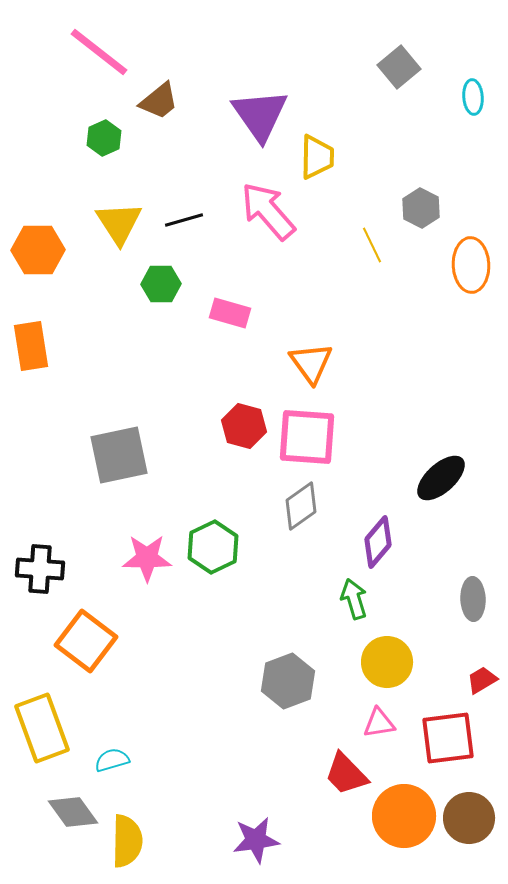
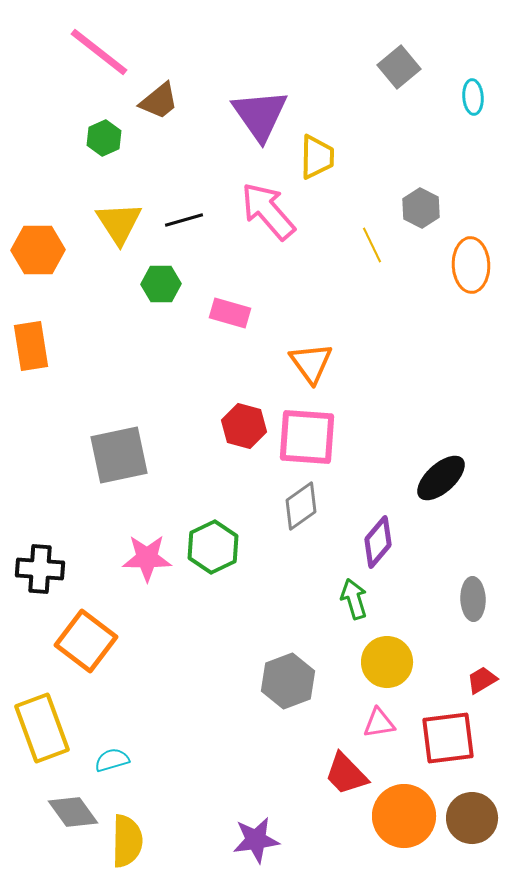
brown circle at (469, 818): moved 3 px right
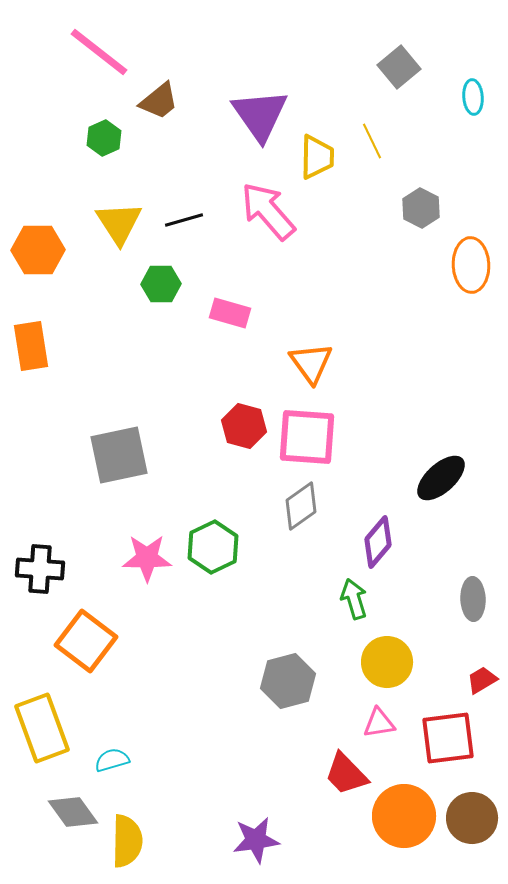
yellow line at (372, 245): moved 104 px up
gray hexagon at (288, 681): rotated 6 degrees clockwise
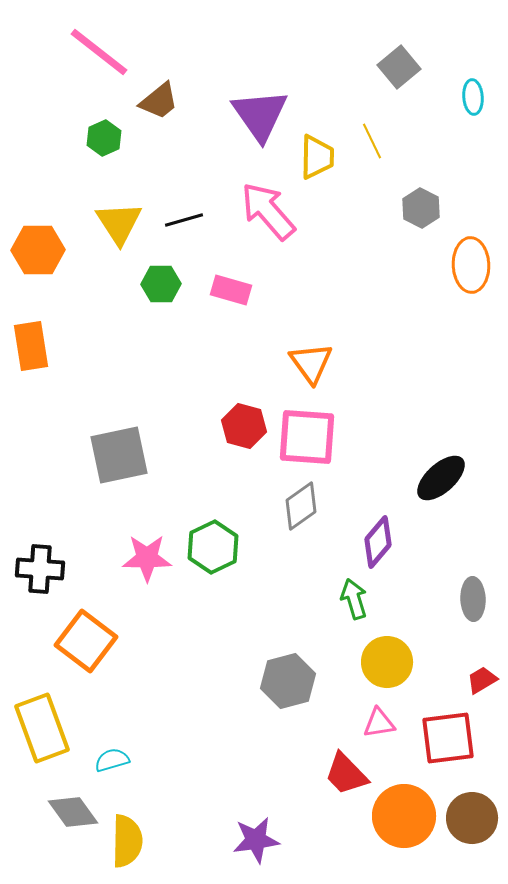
pink rectangle at (230, 313): moved 1 px right, 23 px up
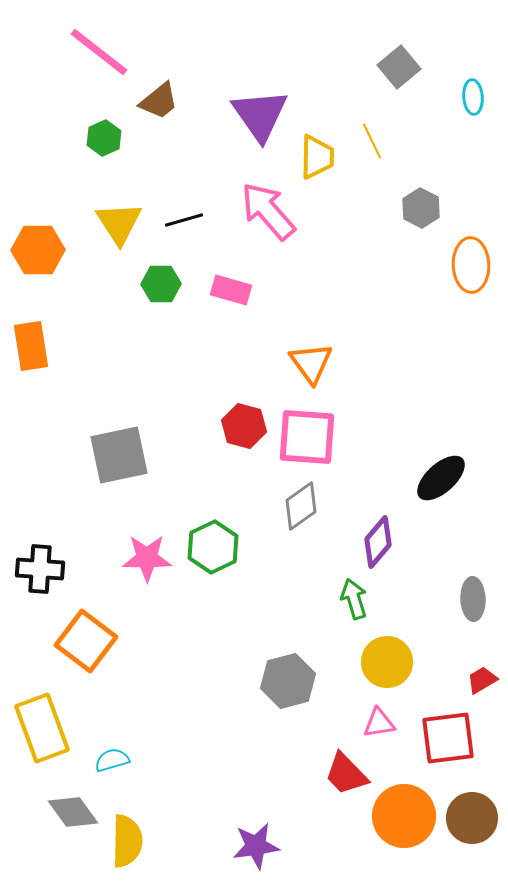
purple star at (256, 840): moved 6 px down
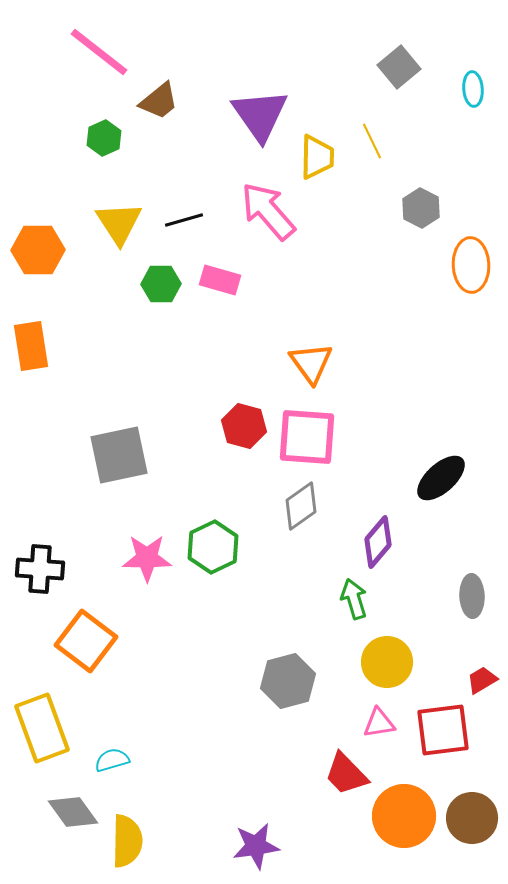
cyan ellipse at (473, 97): moved 8 px up
pink rectangle at (231, 290): moved 11 px left, 10 px up
gray ellipse at (473, 599): moved 1 px left, 3 px up
red square at (448, 738): moved 5 px left, 8 px up
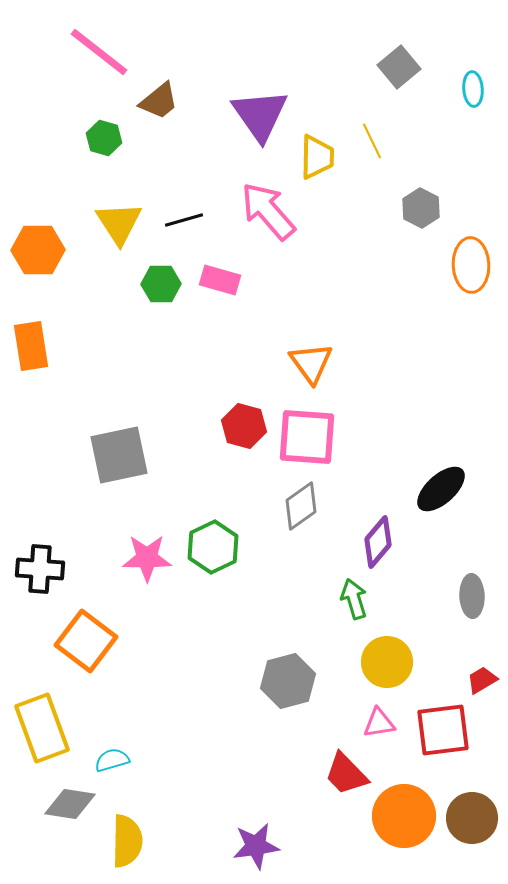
green hexagon at (104, 138): rotated 20 degrees counterclockwise
black ellipse at (441, 478): moved 11 px down
gray diamond at (73, 812): moved 3 px left, 8 px up; rotated 45 degrees counterclockwise
